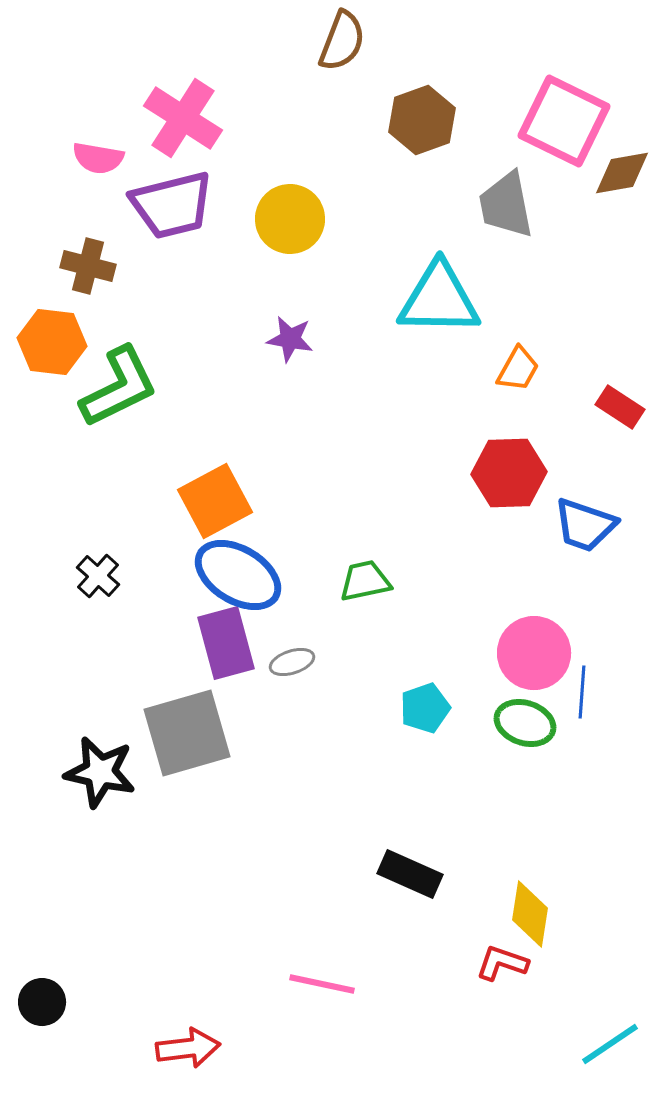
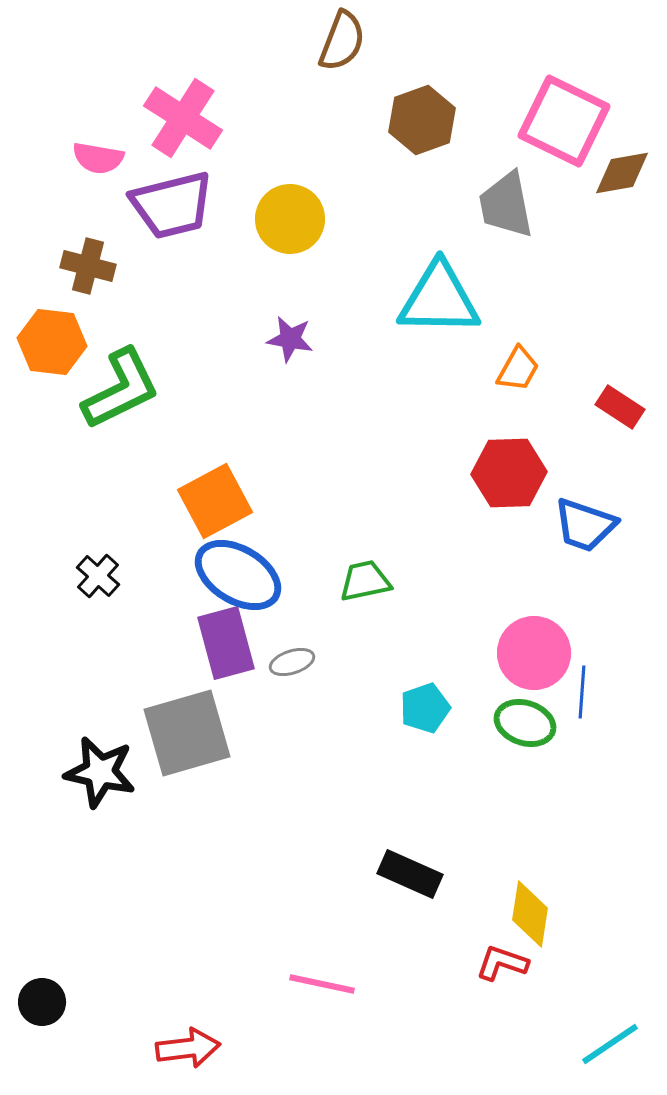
green L-shape: moved 2 px right, 2 px down
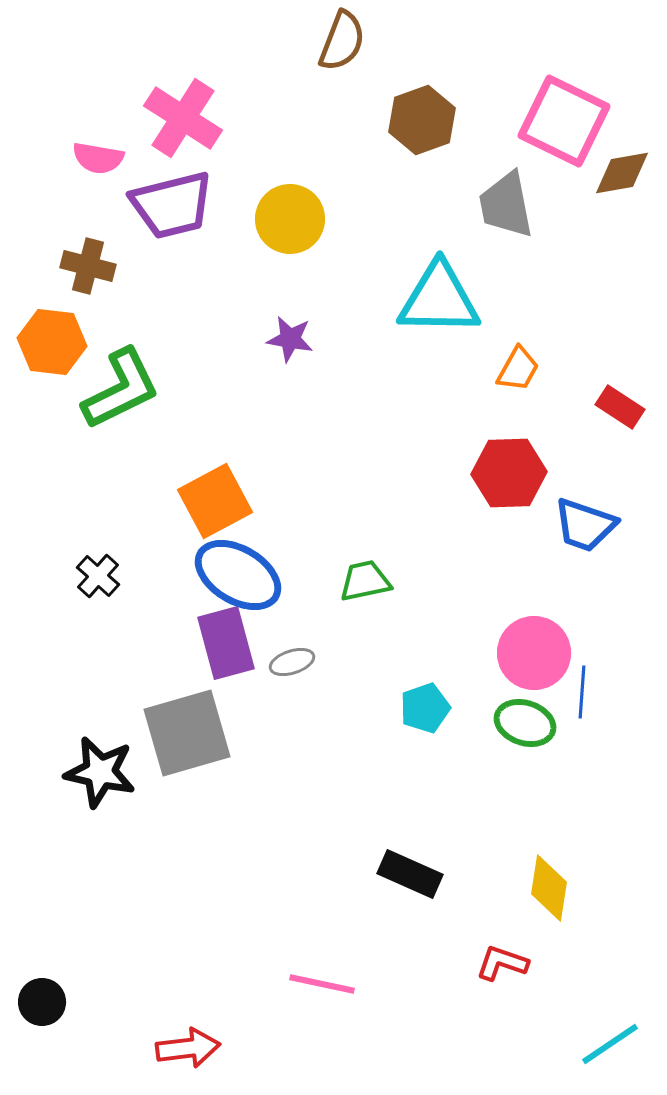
yellow diamond: moved 19 px right, 26 px up
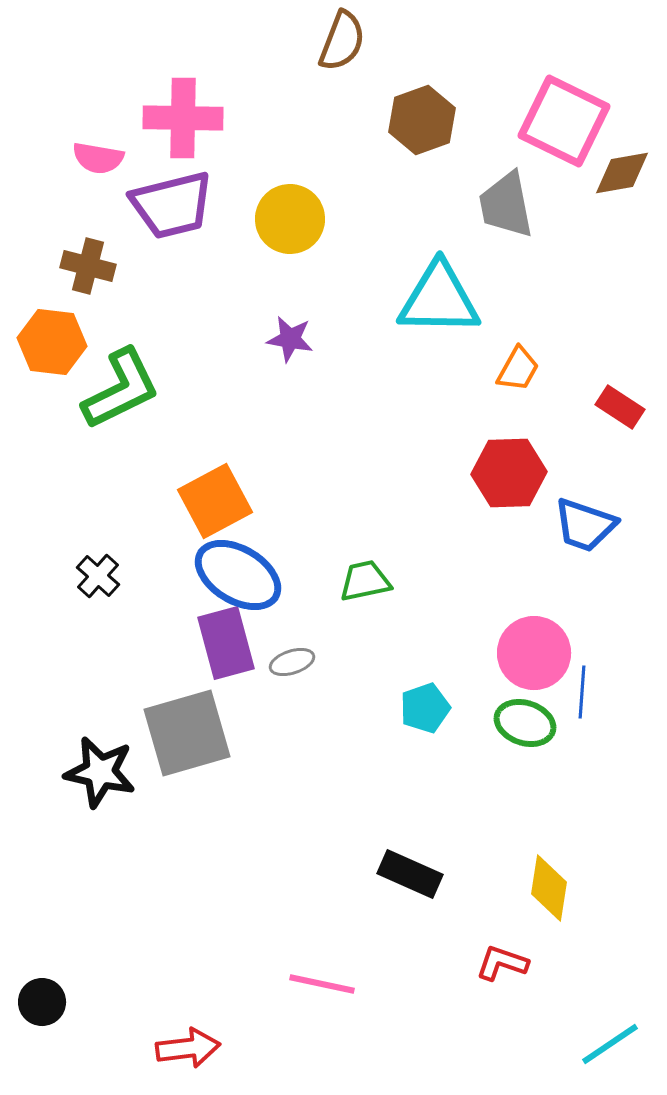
pink cross: rotated 32 degrees counterclockwise
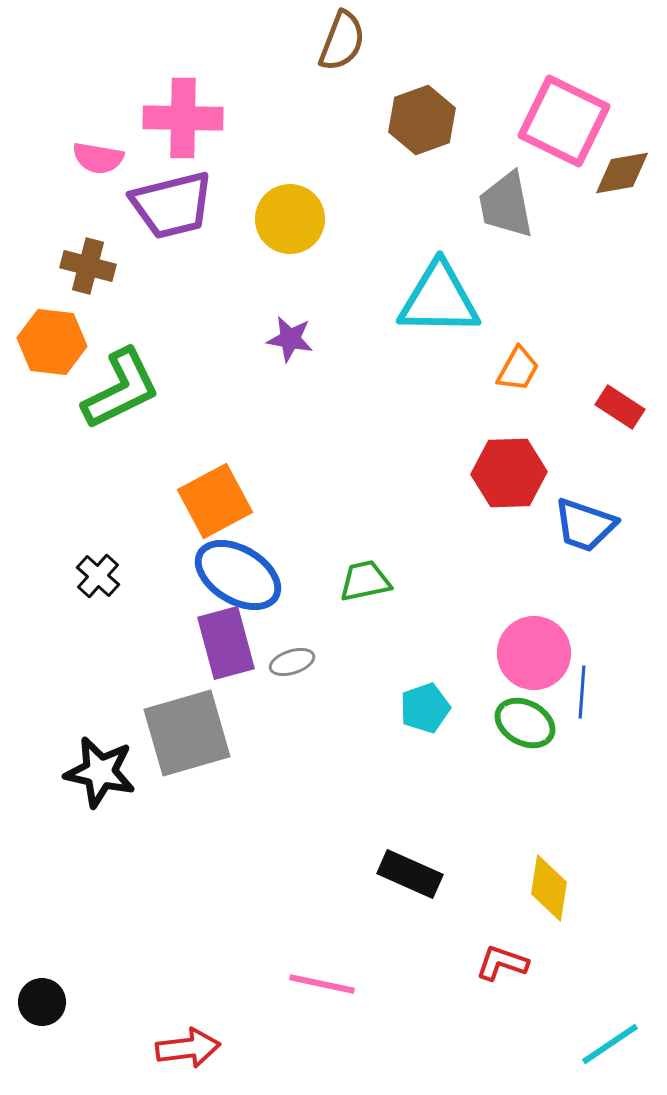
green ellipse: rotated 10 degrees clockwise
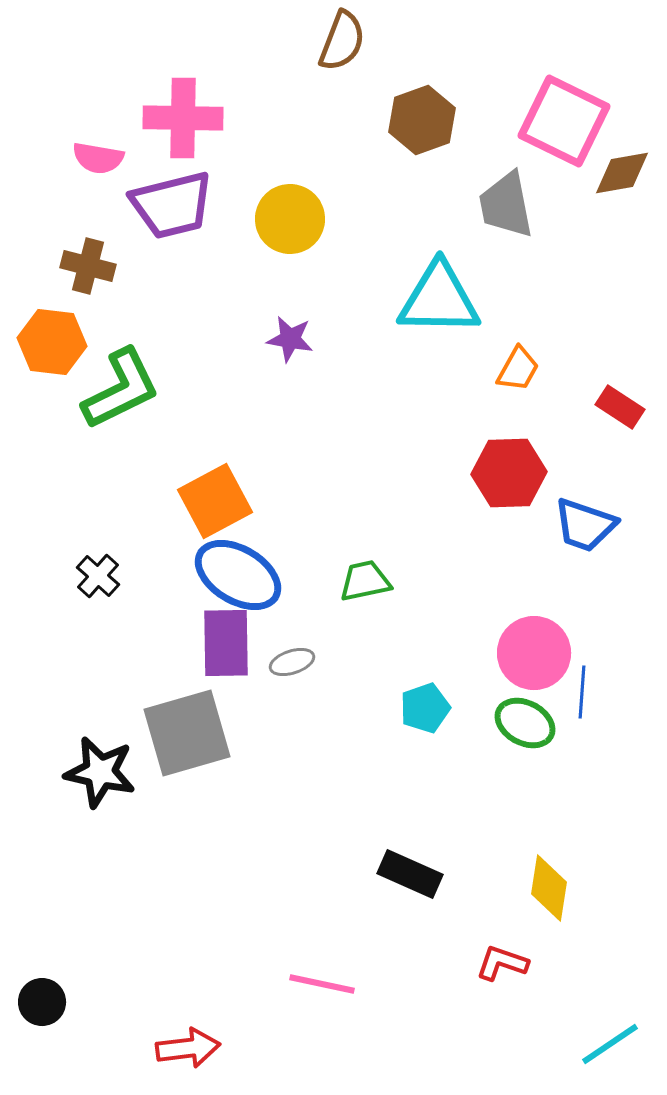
purple rectangle: rotated 14 degrees clockwise
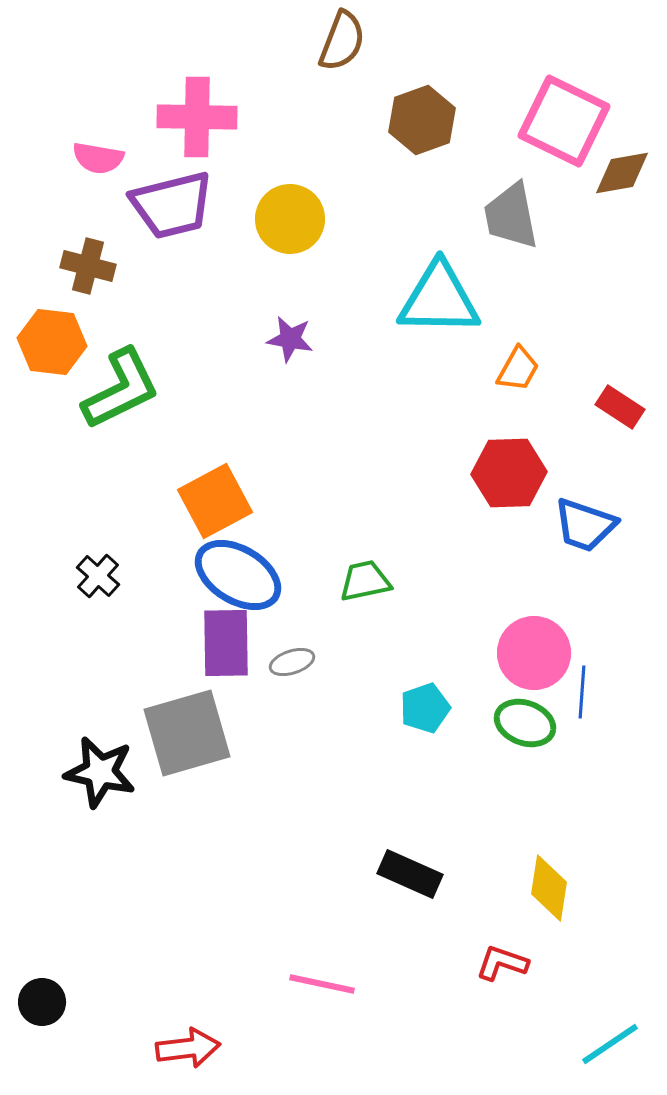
pink cross: moved 14 px right, 1 px up
gray trapezoid: moved 5 px right, 11 px down
green ellipse: rotated 8 degrees counterclockwise
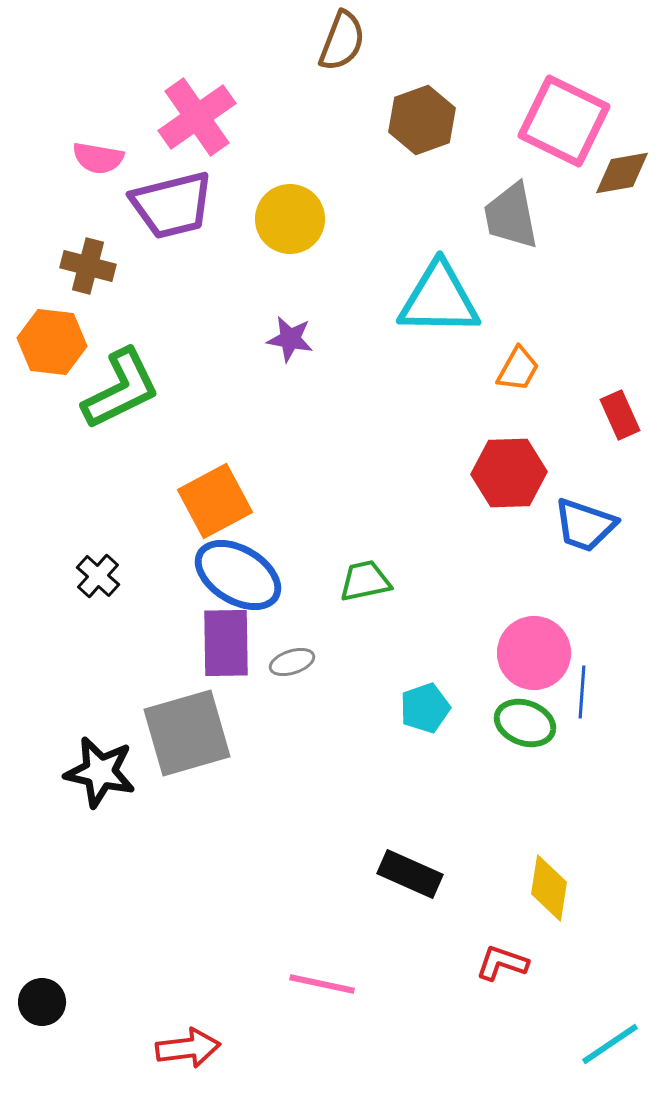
pink cross: rotated 36 degrees counterclockwise
red rectangle: moved 8 px down; rotated 33 degrees clockwise
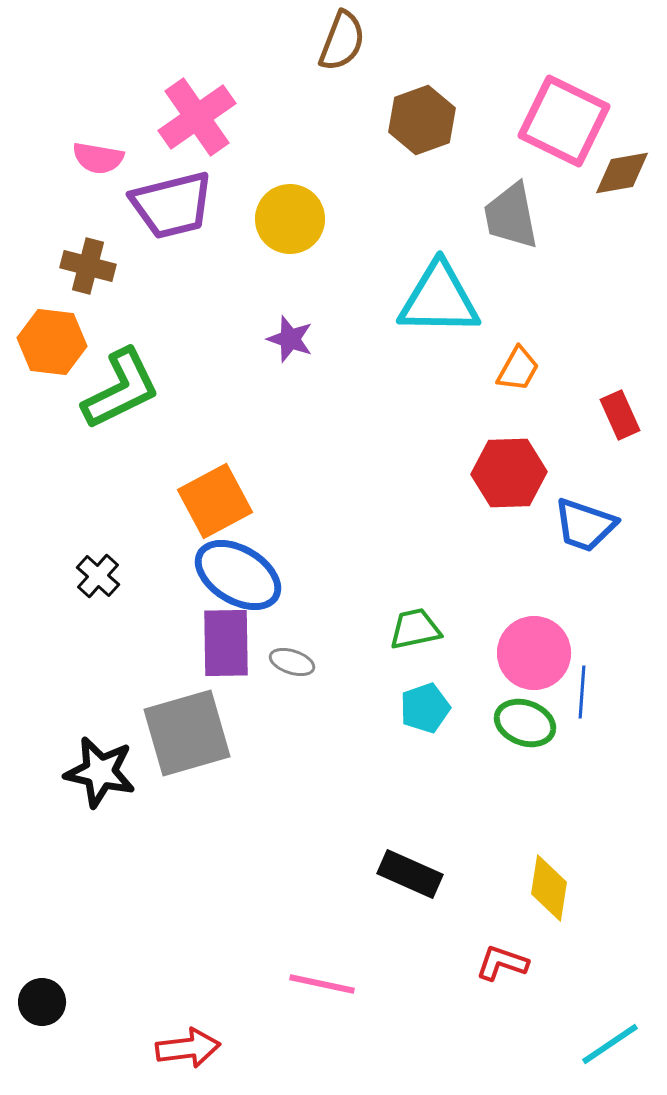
purple star: rotated 9 degrees clockwise
green trapezoid: moved 50 px right, 48 px down
gray ellipse: rotated 36 degrees clockwise
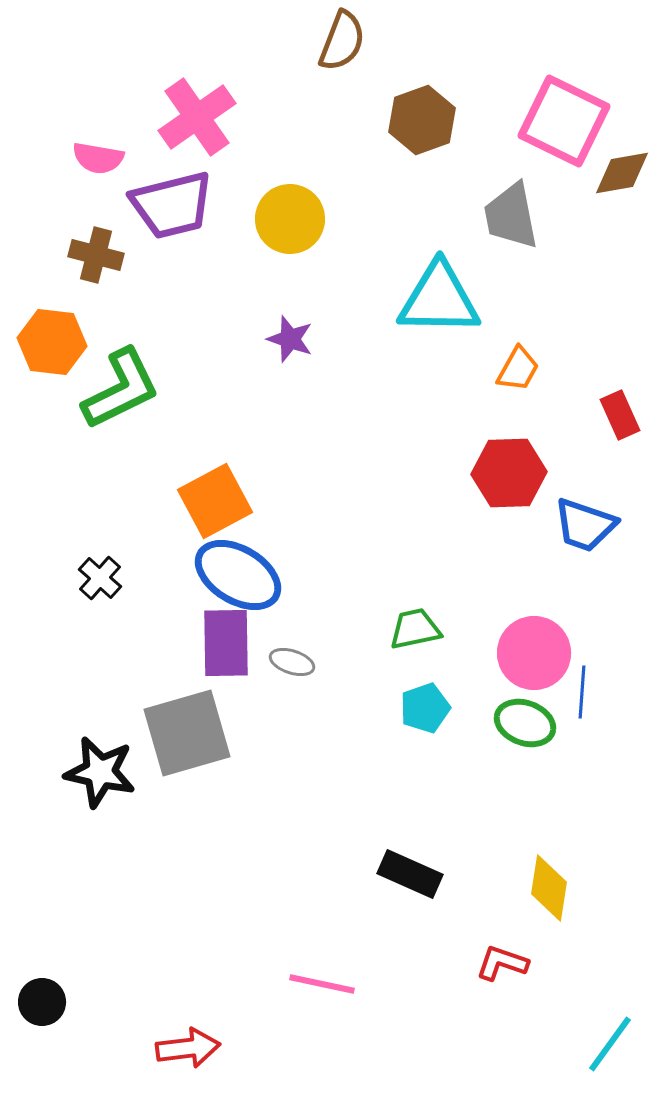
brown cross: moved 8 px right, 11 px up
black cross: moved 2 px right, 2 px down
cyan line: rotated 20 degrees counterclockwise
